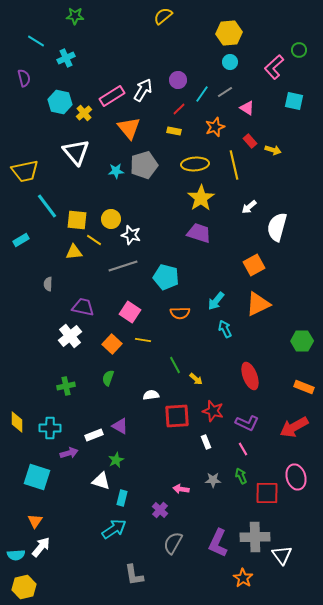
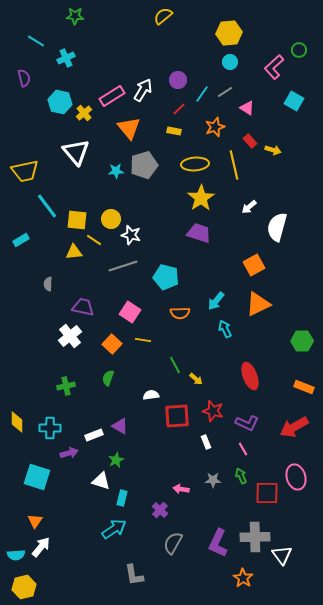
cyan square at (294, 101): rotated 18 degrees clockwise
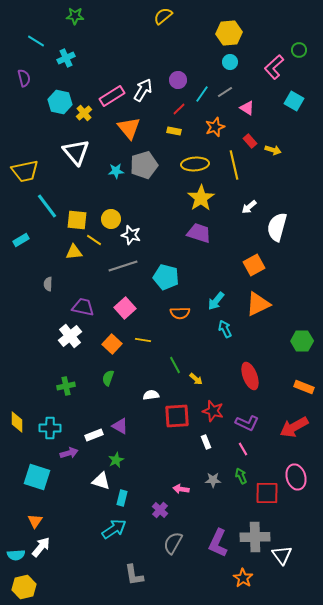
pink square at (130, 312): moved 5 px left, 4 px up; rotated 15 degrees clockwise
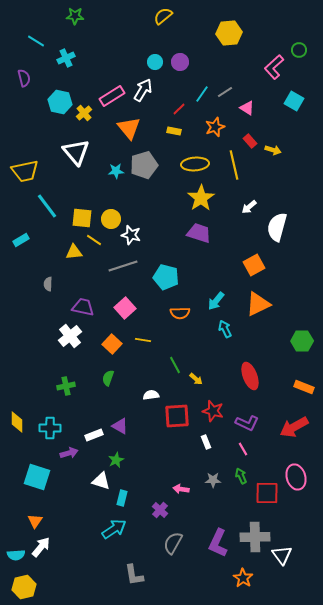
cyan circle at (230, 62): moved 75 px left
purple circle at (178, 80): moved 2 px right, 18 px up
yellow square at (77, 220): moved 5 px right, 2 px up
